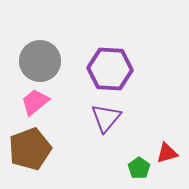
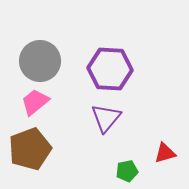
red triangle: moved 2 px left
green pentagon: moved 12 px left, 3 px down; rotated 25 degrees clockwise
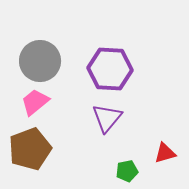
purple triangle: moved 1 px right
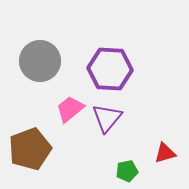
pink trapezoid: moved 35 px right, 7 px down
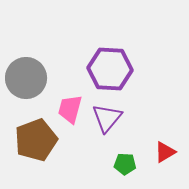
gray circle: moved 14 px left, 17 px down
pink trapezoid: rotated 36 degrees counterclockwise
brown pentagon: moved 6 px right, 9 px up
red triangle: moved 1 px up; rotated 15 degrees counterclockwise
green pentagon: moved 2 px left, 7 px up; rotated 15 degrees clockwise
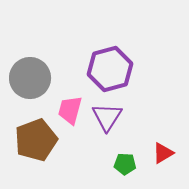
purple hexagon: rotated 18 degrees counterclockwise
gray circle: moved 4 px right
pink trapezoid: moved 1 px down
purple triangle: moved 1 px up; rotated 8 degrees counterclockwise
red triangle: moved 2 px left, 1 px down
